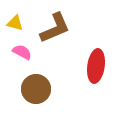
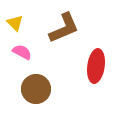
yellow triangle: rotated 30 degrees clockwise
brown L-shape: moved 9 px right
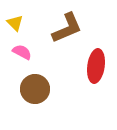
brown L-shape: moved 3 px right
brown circle: moved 1 px left
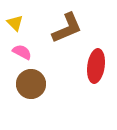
brown circle: moved 4 px left, 5 px up
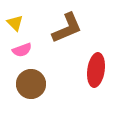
pink semicircle: moved 2 px up; rotated 132 degrees clockwise
red ellipse: moved 4 px down
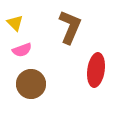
brown L-shape: moved 3 px right, 1 px up; rotated 44 degrees counterclockwise
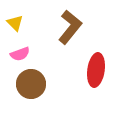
brown L-shape: rotated 16 degrees clockwise
pink semicircle: moved 2 px left, 4 px down
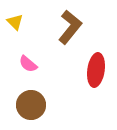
yellow triangle: moved 1 px up
pink semicircle: moved 8 px right, 10 px down; rotated 60 degrees clockwise
brown circle: moved 21 px down
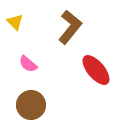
red ellipse: rotated 48 degrees counterclockwise
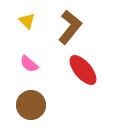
yellow triangle: moved 12 px right, 1 px up
pink semicircle: moved 1 px right
red ellipse: moved 13 px left
